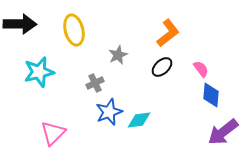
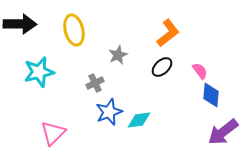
pink semicircle: moved 1 px left, 2 px down
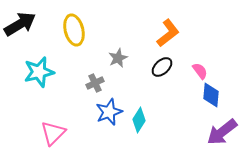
black arrow: rotated 32 degrees counterclockwise
gray star: moved 3 px down
cyan diamond: rotated 50 degrees counterclockwise
purple arrow: moved 1 px left
